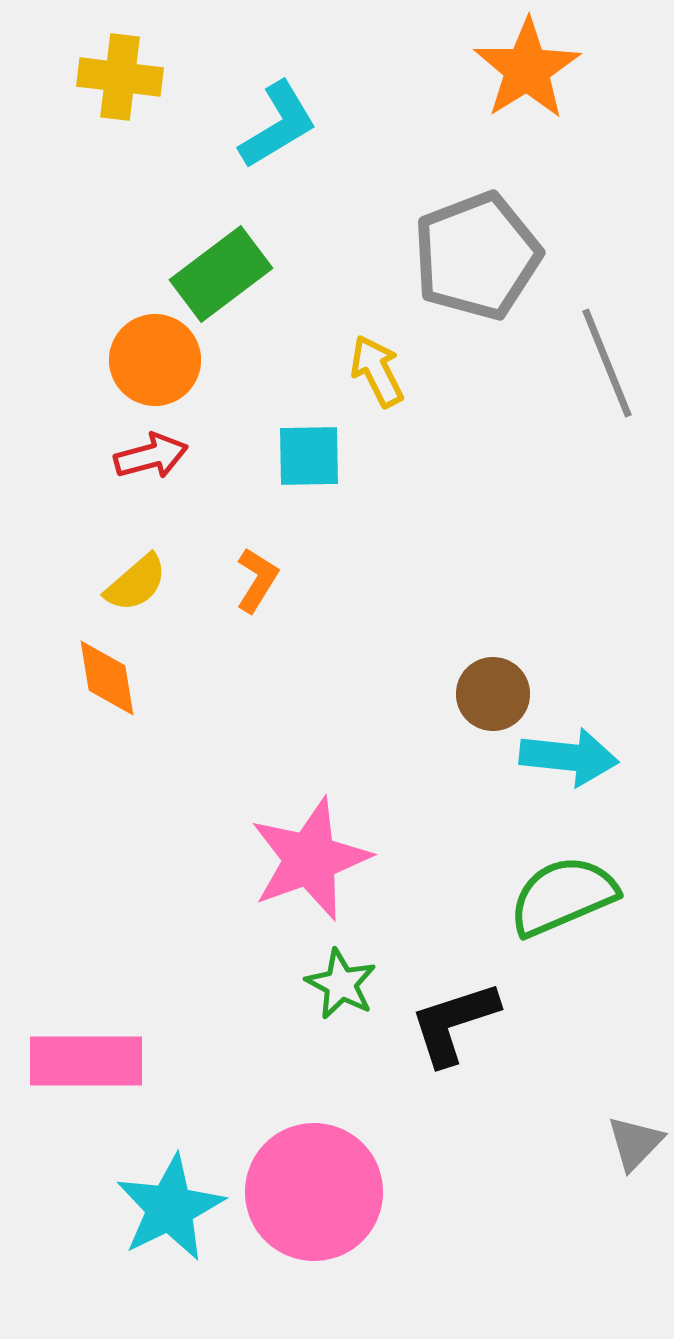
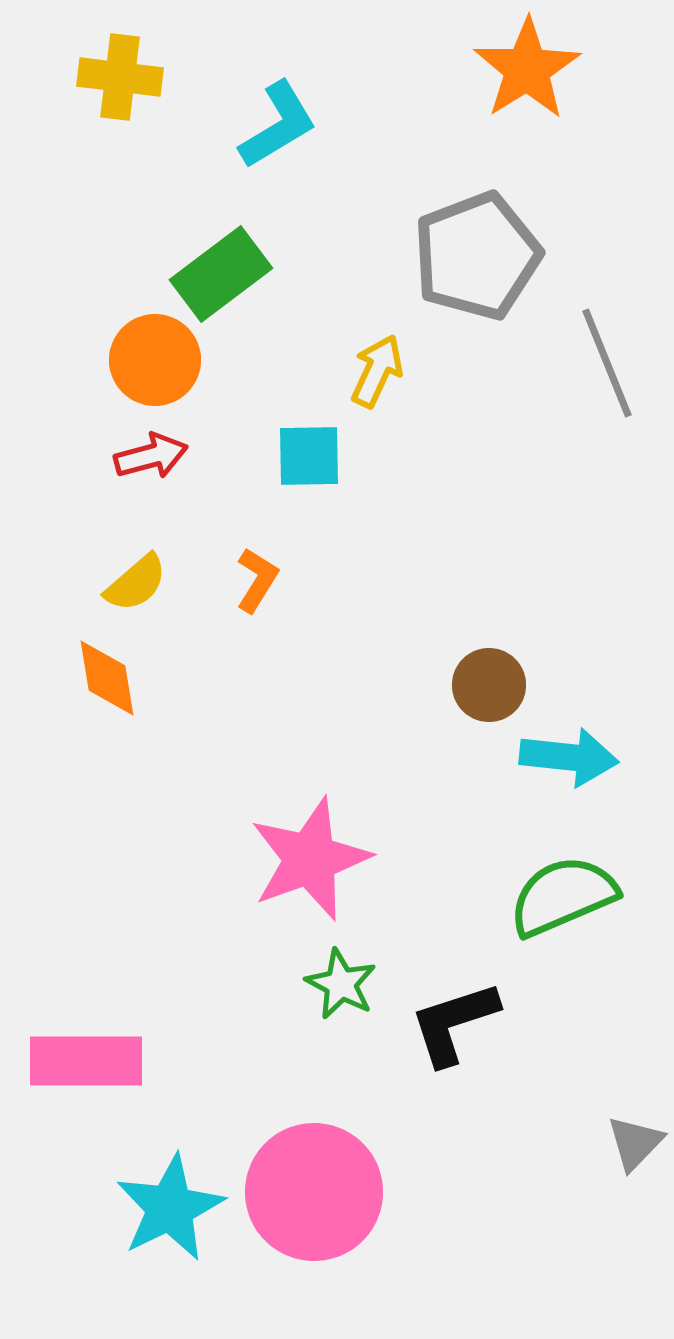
yellow arrow: rotated 52 degrees clockwise
brown circle: moved 4 px left, 9 px up
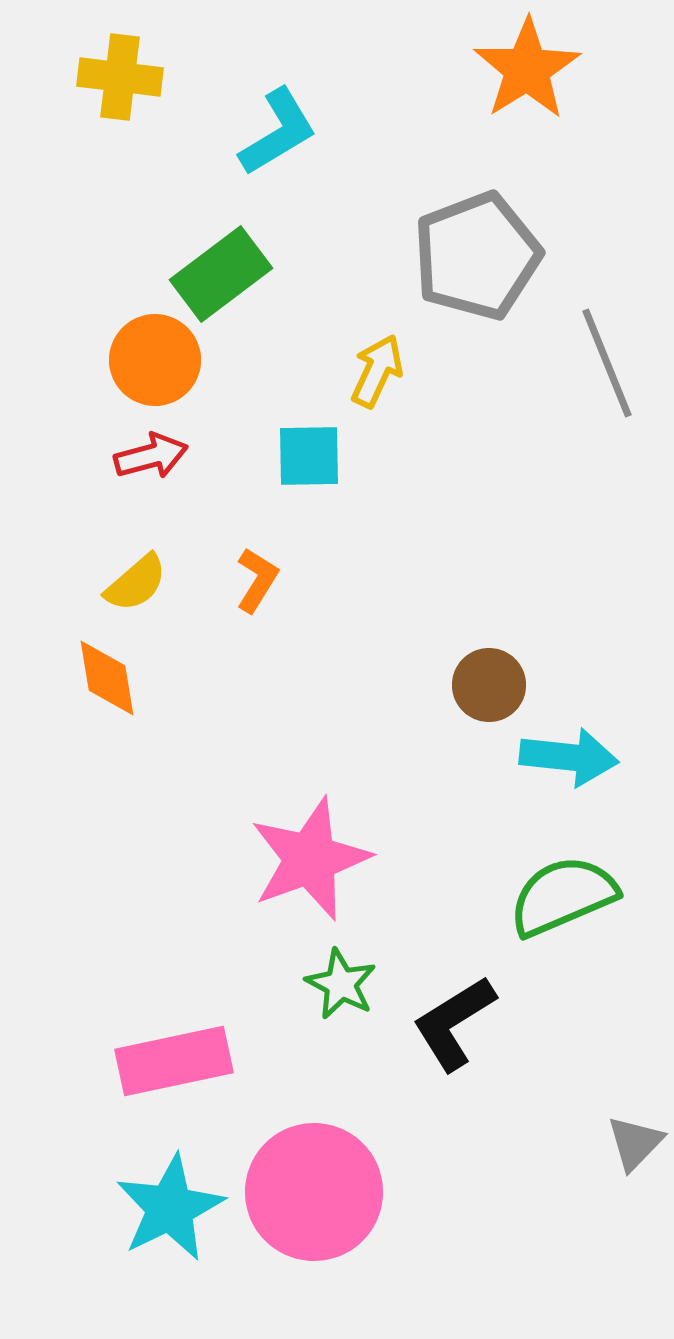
cyan L-shape: moved 7 px down
black L-shape: rotated 14 degrees counterclockwise
pink rectangle: moved 88 px right; rotated 12 degrees counterclockwise
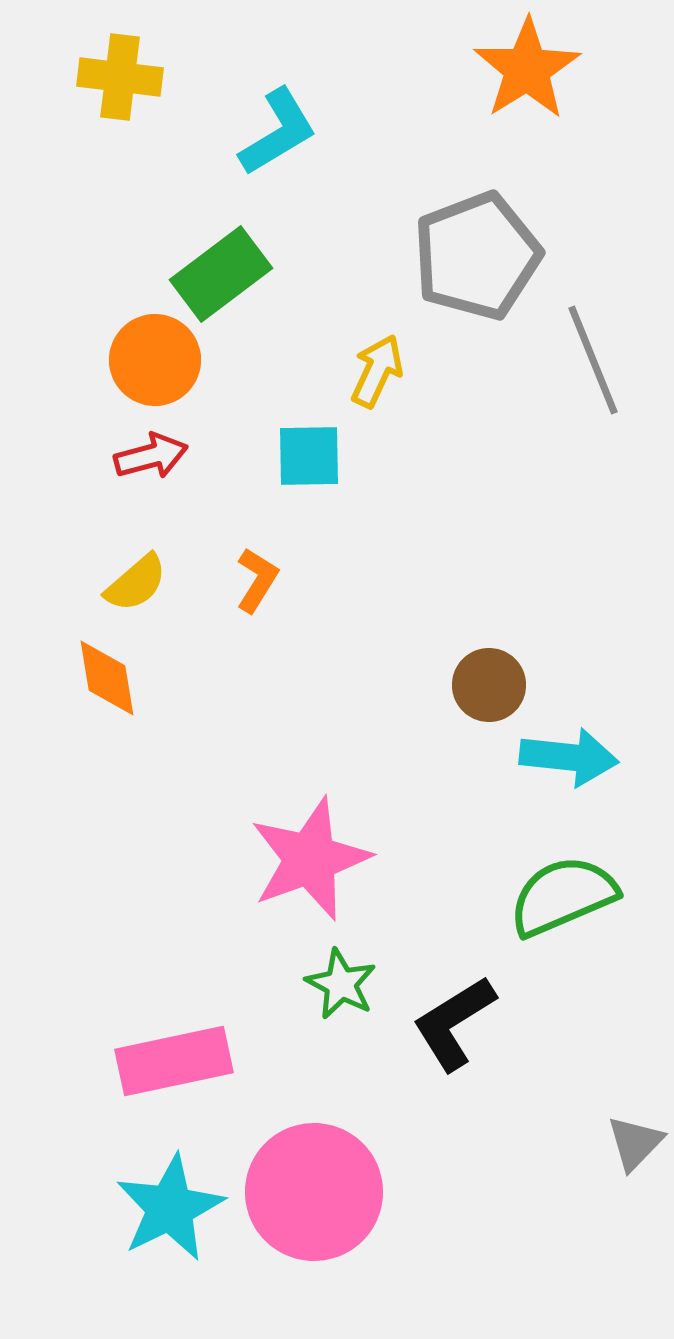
gray line: moved 14 px left, 3 px up
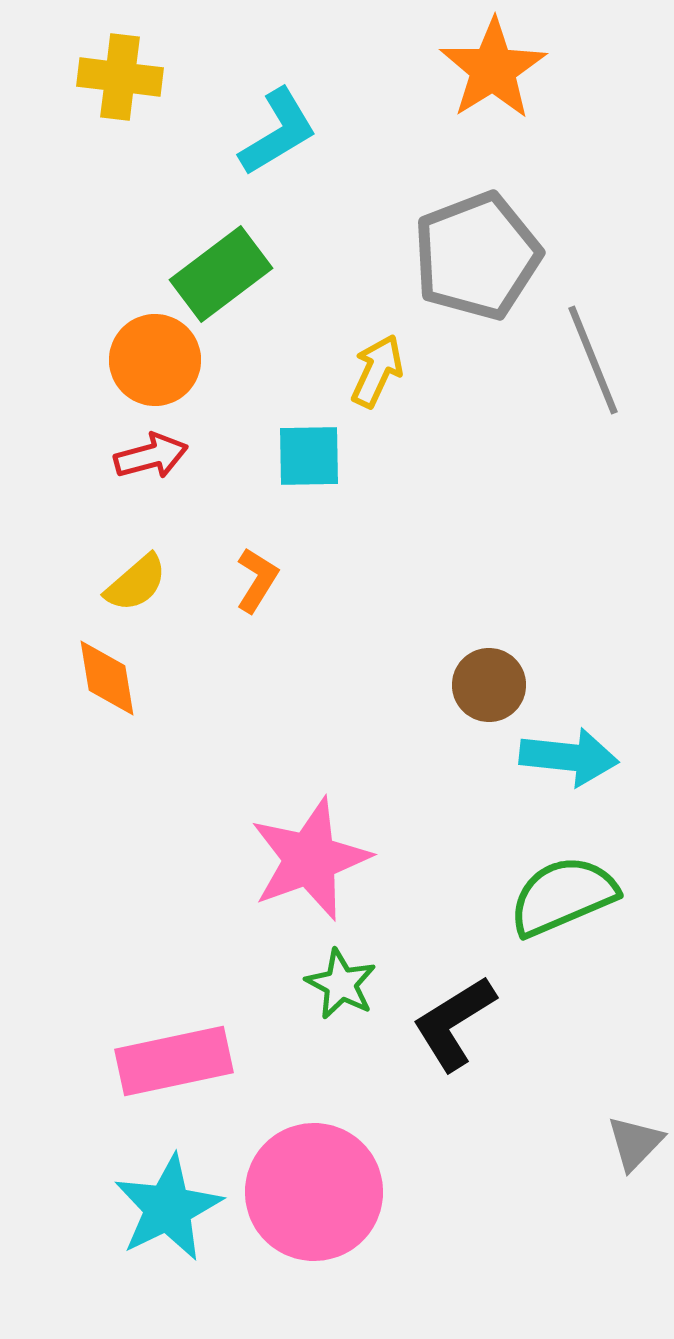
orange star: moved 34 px left
cyan star: moved 2 px left
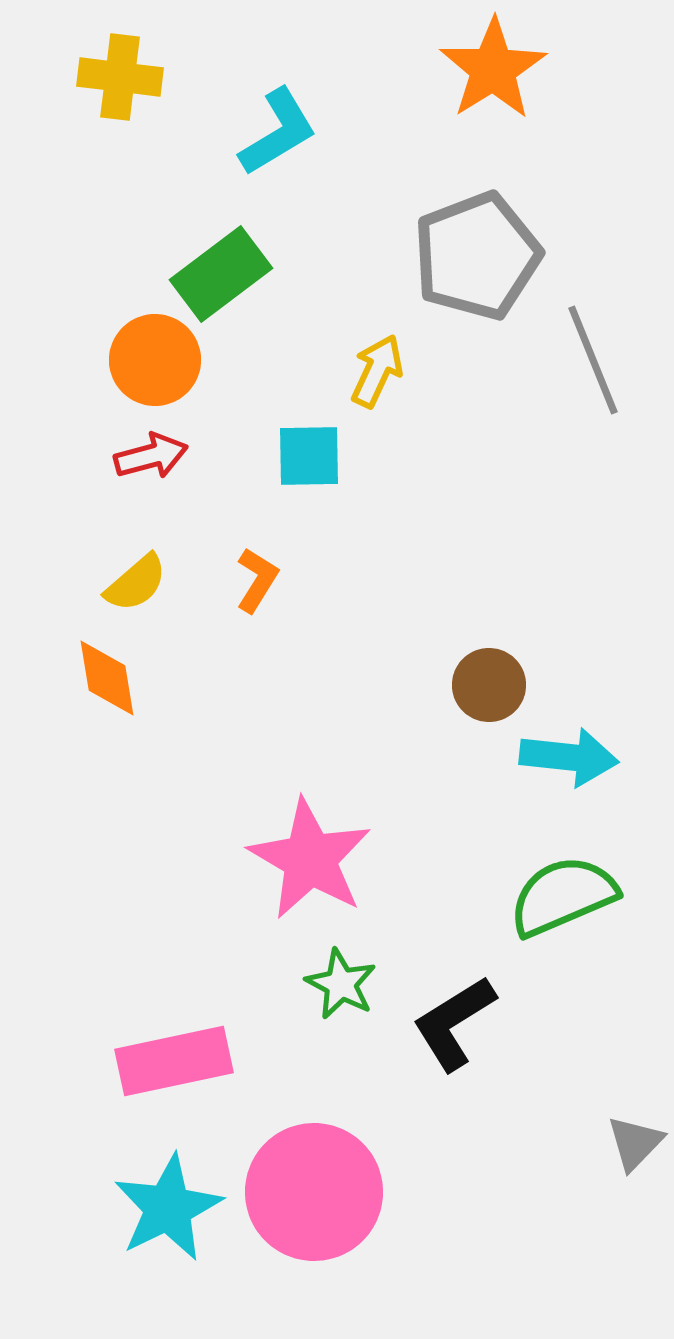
pink star: rotated 22 degrees counterclockwise
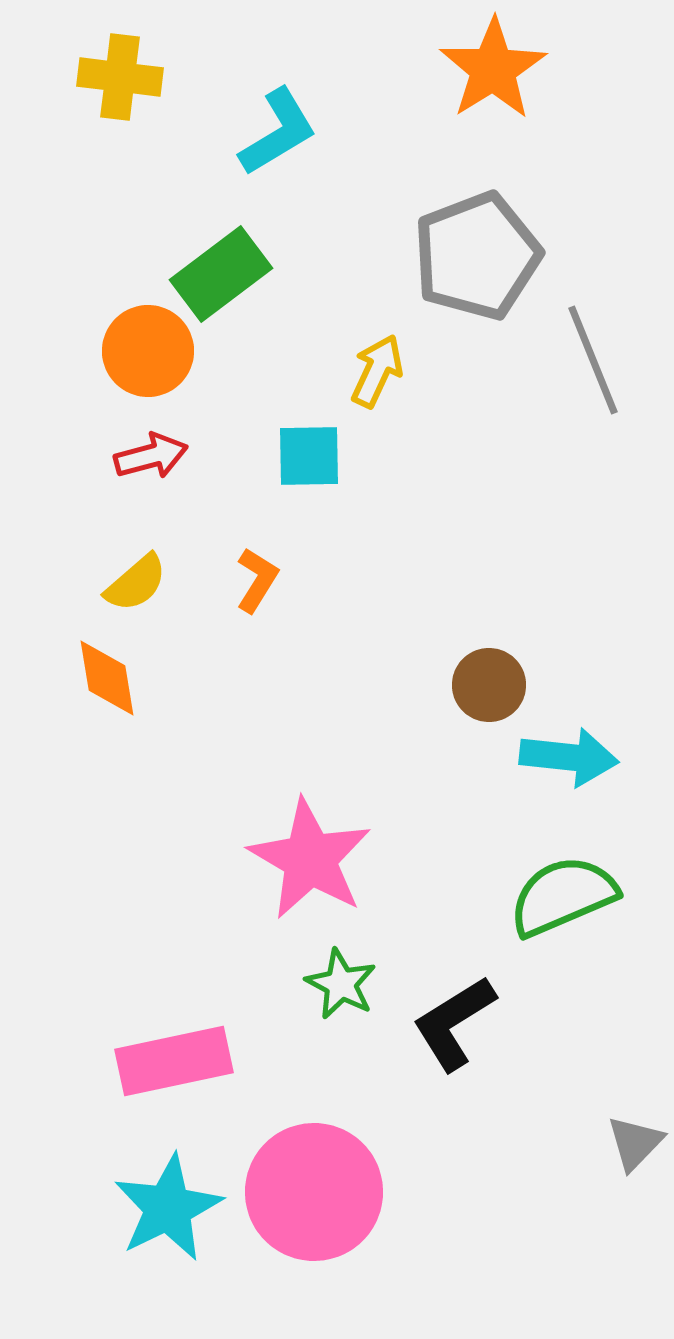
orange circle: moved 7 px left, 9 px up
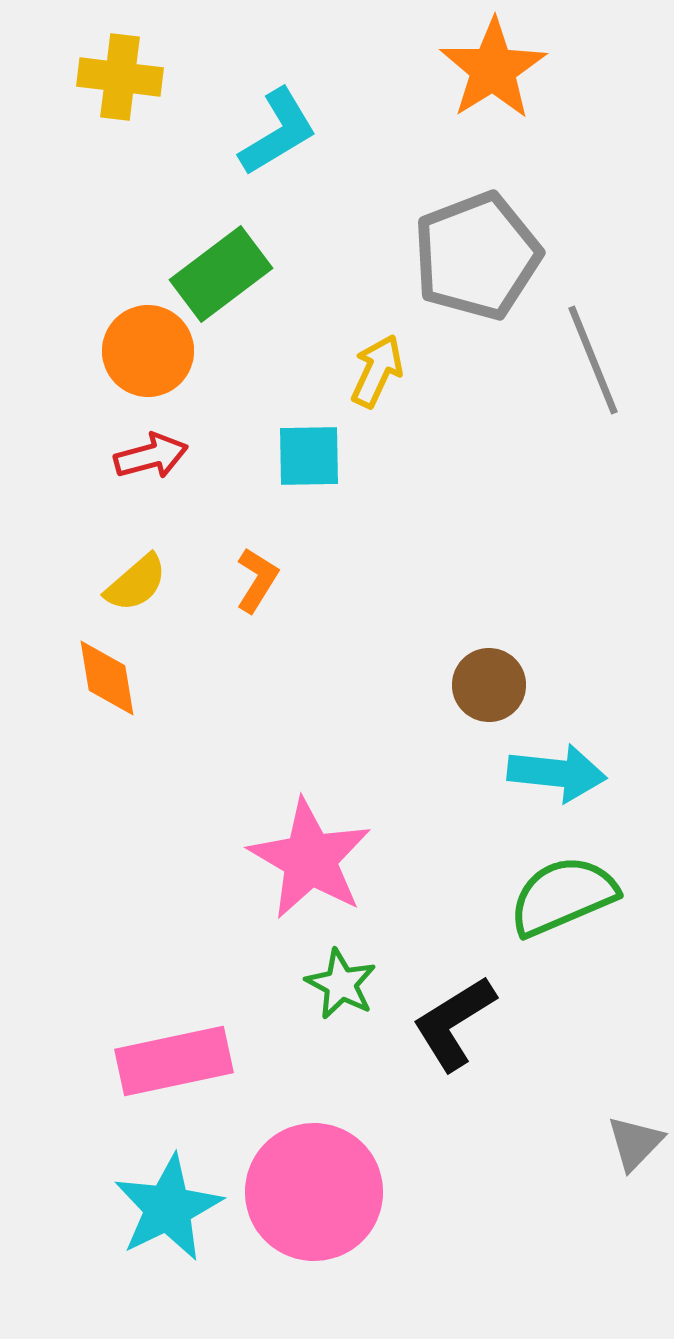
cyan arrow: moved 12 px left, 16 px down
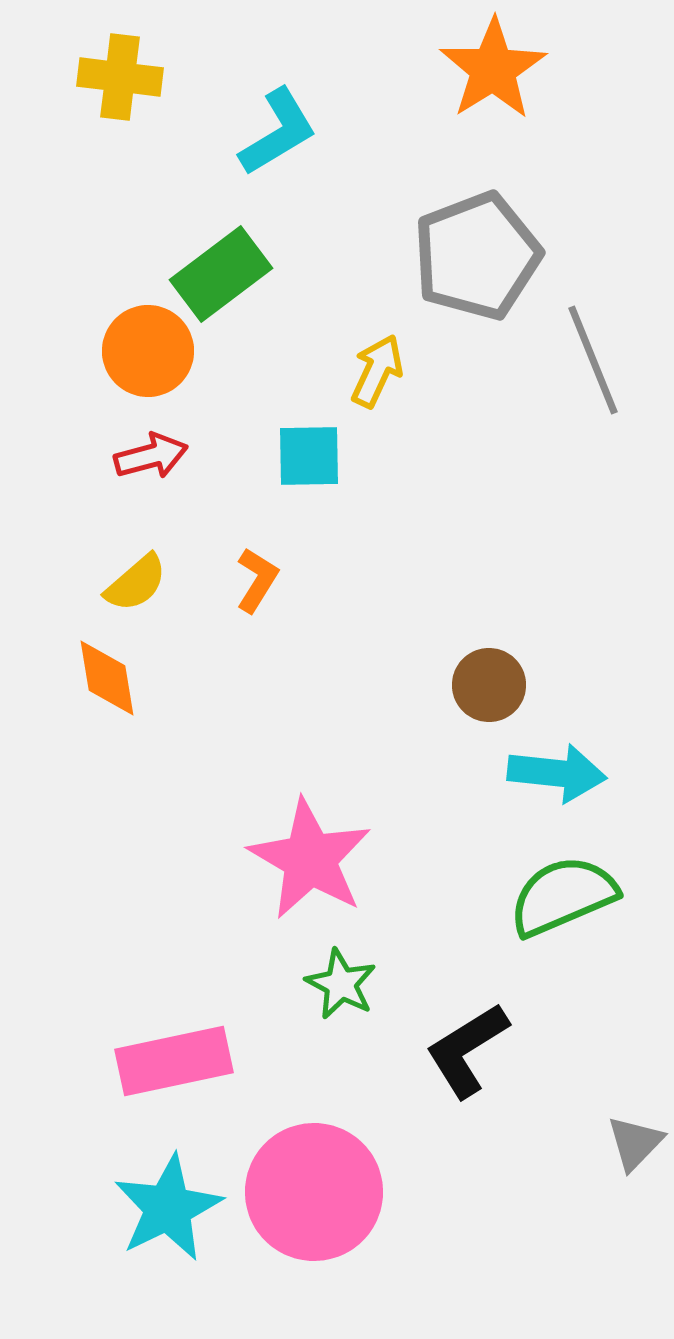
black L-shape: moved 13 px right, 27 px down
